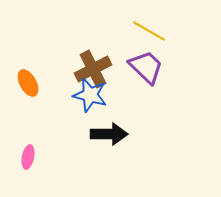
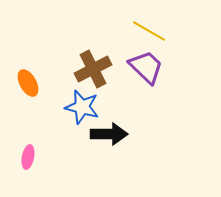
blue star: moved 8 px left, 12 px down
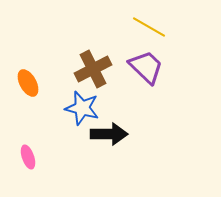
yellow line: moved 4 px up
blue star: moved 1 px down
pink ellipse: rotated 30 degrees counterclockwise
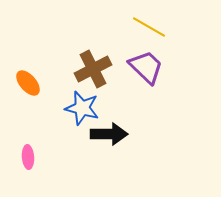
orange ellipse: rotated 12 degrees counterclockwise
pink ellipse: rotated 15 degrees clockwise
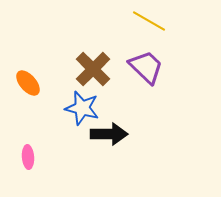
yellow line: moved 6 px up
brown cross: rotated 18 degrees counterclockwise
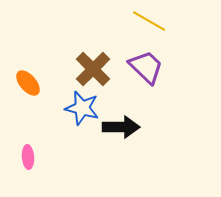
black arrow: moved 12 px right, 7 px up
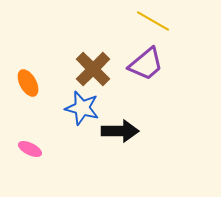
yellow line: moved 4 px right
purple trapezoid: moved 3 px up; rotated 96 degrees clockwise
orange ellipse: rotated 12 degrees clockwise
black arrow: moved 1 px left, 4 px down
pink ellipse: moved 2 px right, 8 px up; rotated 60 degrees counterclockwise
